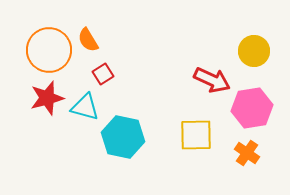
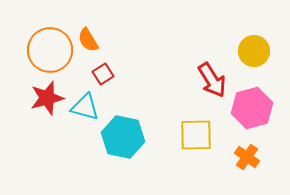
orange circle: moved 1 px right
red arrow: rotated 33 degrees clockwise
pink hexagon: rotated 6 degrees counterclockwise
orange cross: moved 4 px down
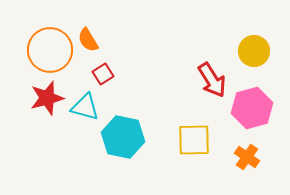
yellow square: moved 2 px left, 5 px down
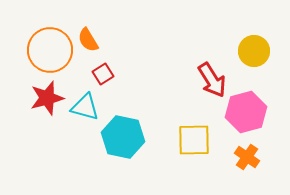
pink hexagon: moved 6 px left, 4 px down
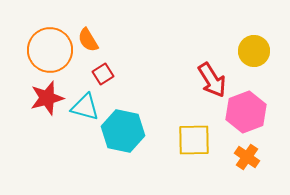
pink hexagon: rotated 6 degrees counterclockwise
cyan hexagon: moved 6 px up
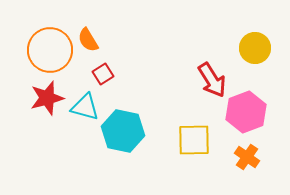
yellow circle: moved 1 px right, 3 px up
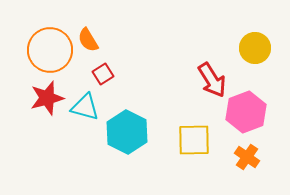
cyan hexagon: moved 4 px right, 1 px down; rotated 15 degrees clockwise
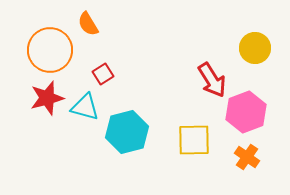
orange semicircle: moved 16 px up
cyan hexagon: rotated 18 degrees clockwise
